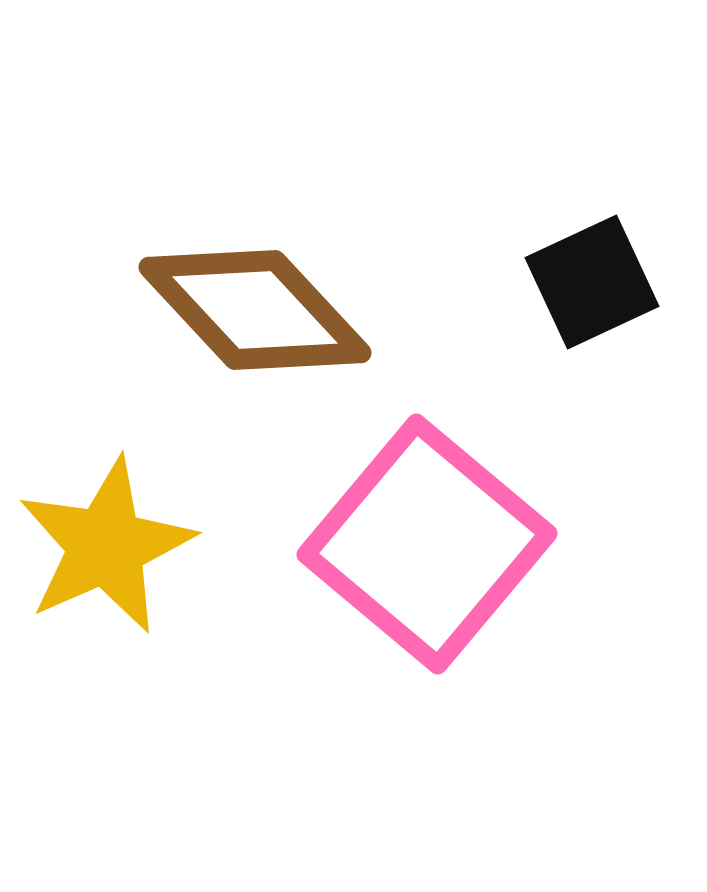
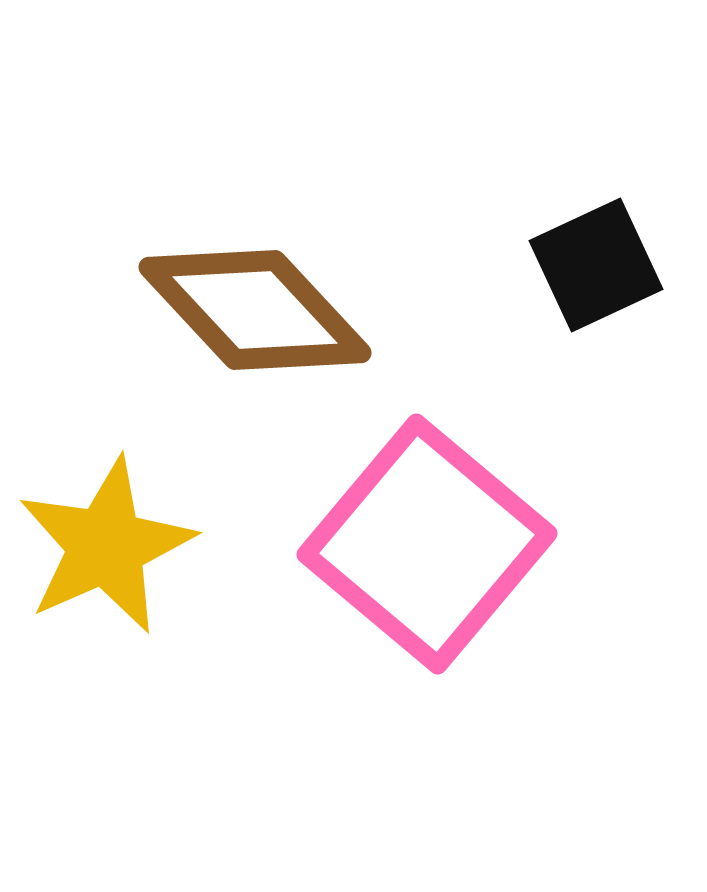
black square: moved 4 px right, 17 px up
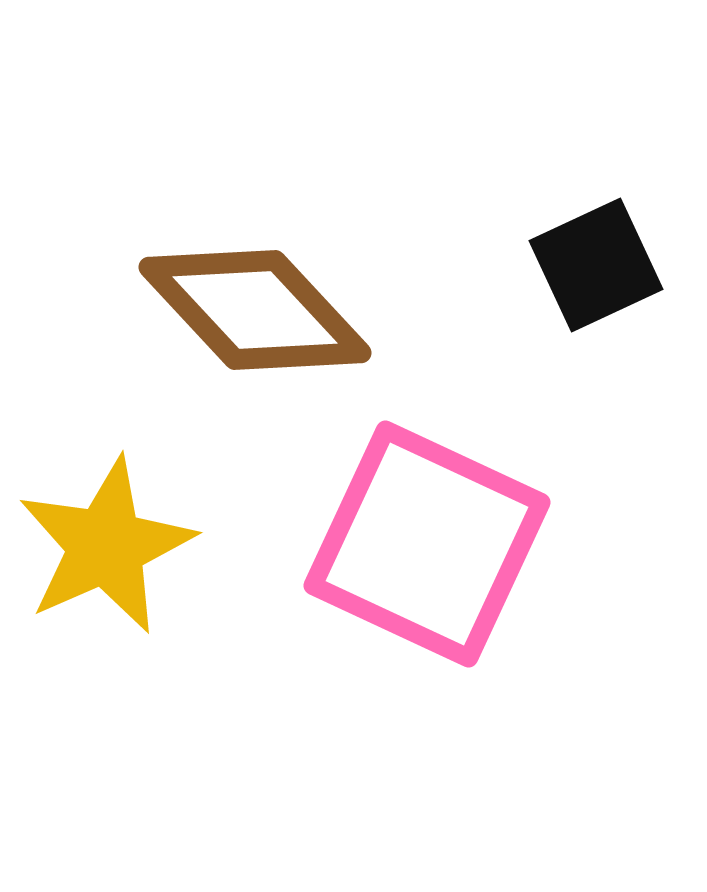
pink square: rotated 15 degrees counterclockwise
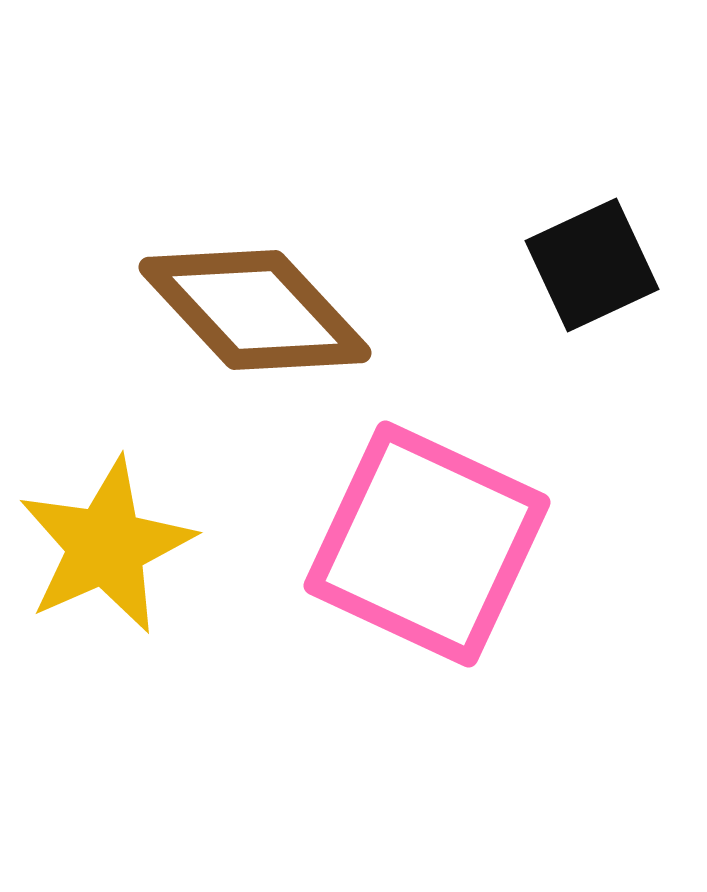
black square: moved 4 px left
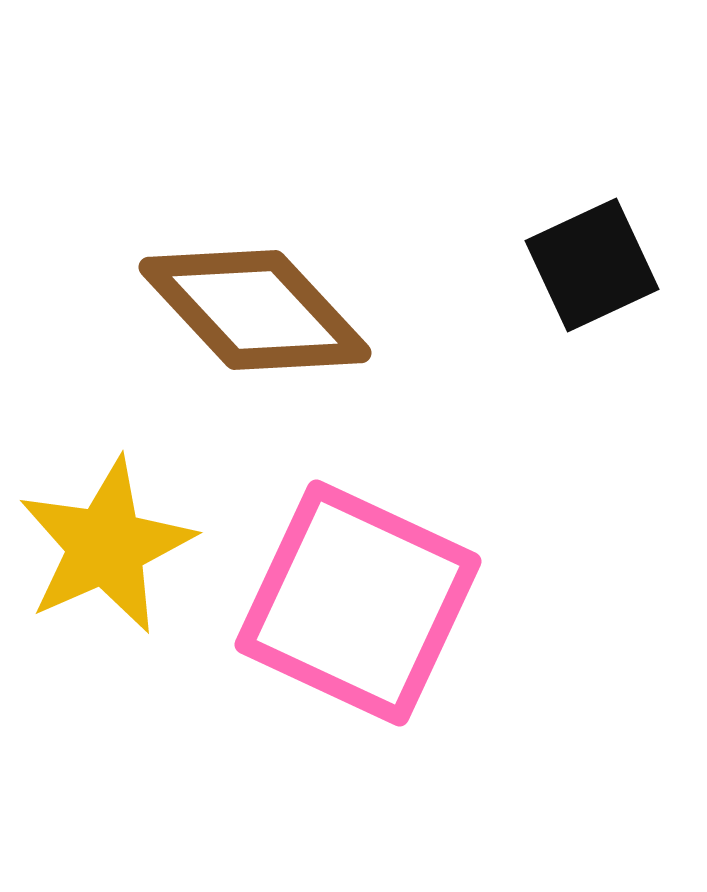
pink square: moved 69 px left, 59 px down
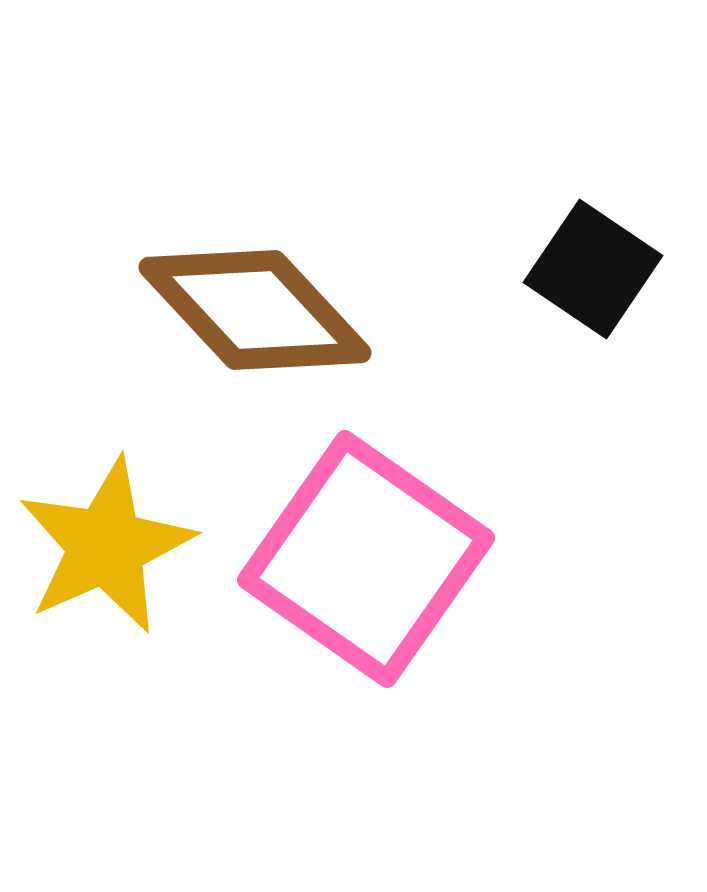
black square: moved 1 px right, 4 px down; rotated 31 degrees counterclockwise
pink square: moved 8 px right, 44 px up; rotated 10 degrees clockwise
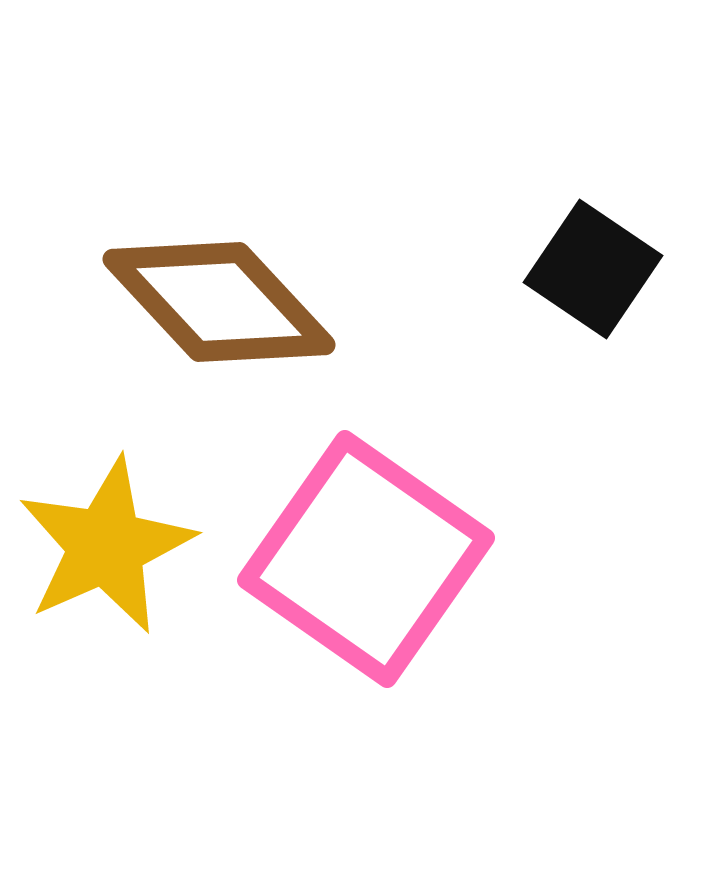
brown diamond: moved 36 px left, 8 px up
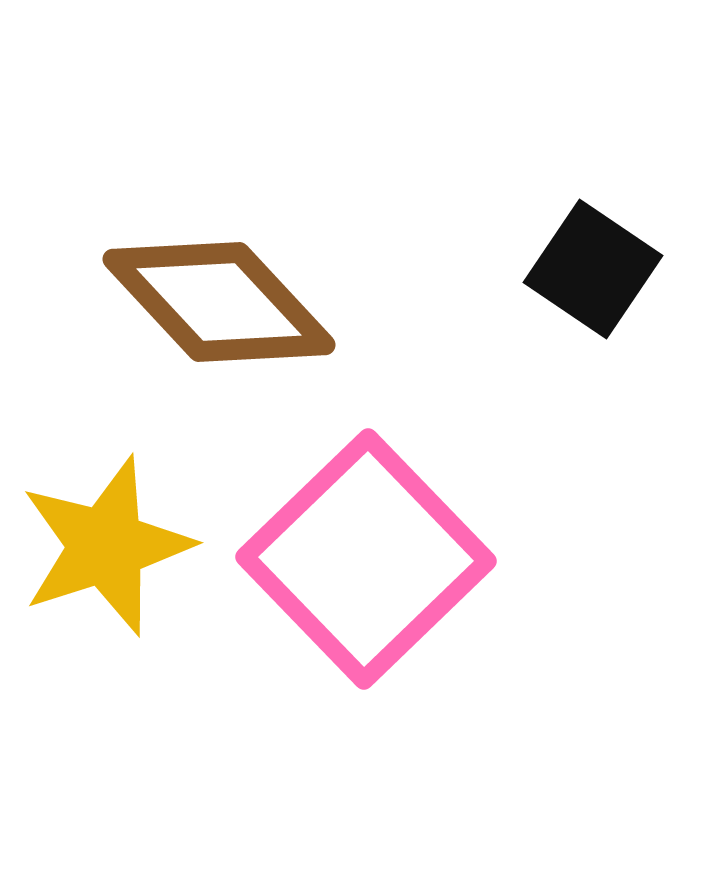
yellow star: rotated 6 degrees clockwise
pink square: rotated 11 degrees clockwise
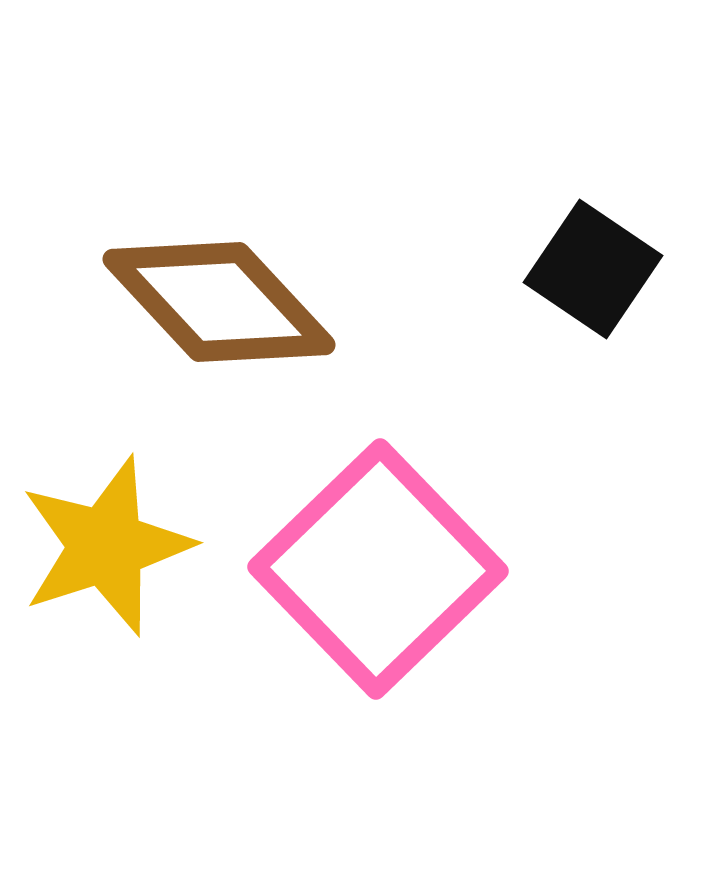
pink square: moved 12 px right, 10 px down
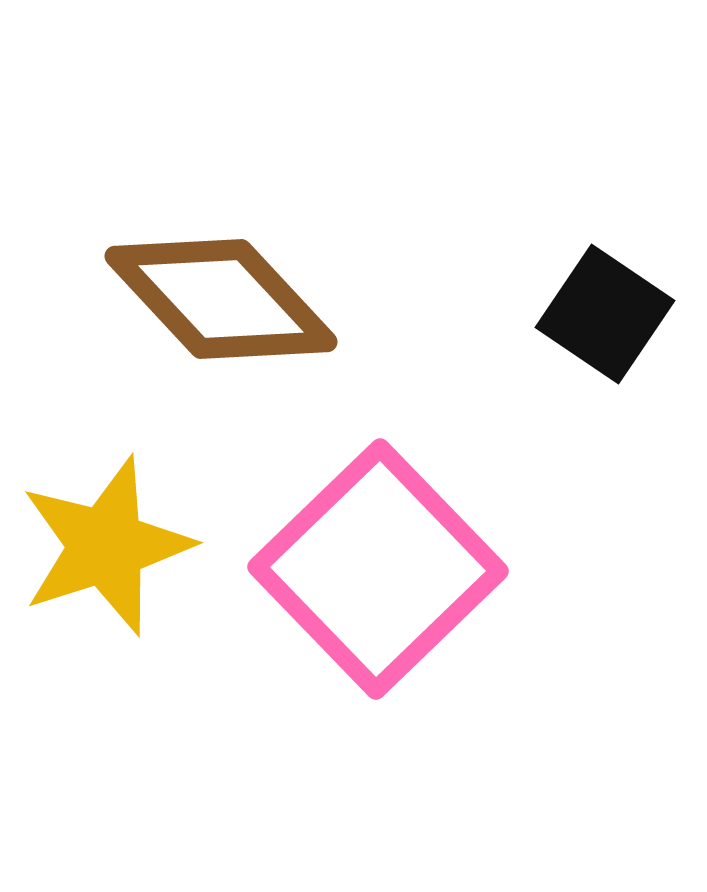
black square: moved 12 px right, 45 px down
brown diamond: moved 2 px right, 3 px up
